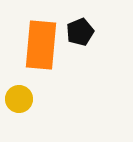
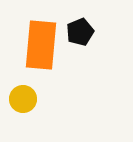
yellow circle: moved 4 px right
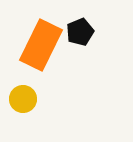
orange rectangle: rotated 21 degrees clockwise
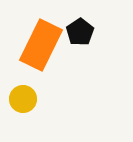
black pentagon: rotated 12 degrees counterclockwise
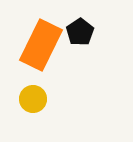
yellow circle: moved 10 px right
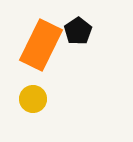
black pentagon: moved 2 px left, 1 px up
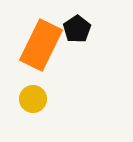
black pentagon: moved 1 px left, 2 px up
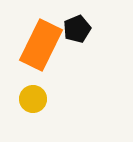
black pentagon: rotated 12 degrees clockwise
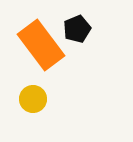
orange rectangle: rotated 63 degrees counterclockwise
